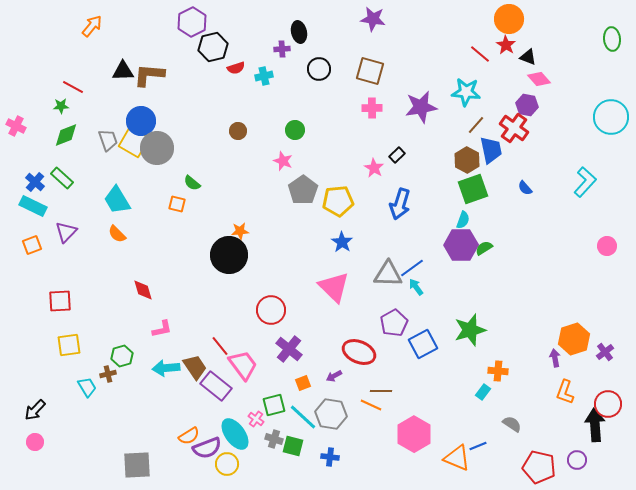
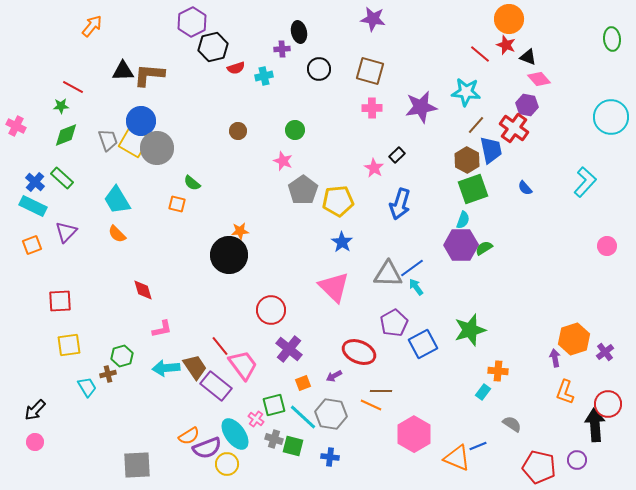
red star at (506, 45): rotated 12 degrees counterclockwise
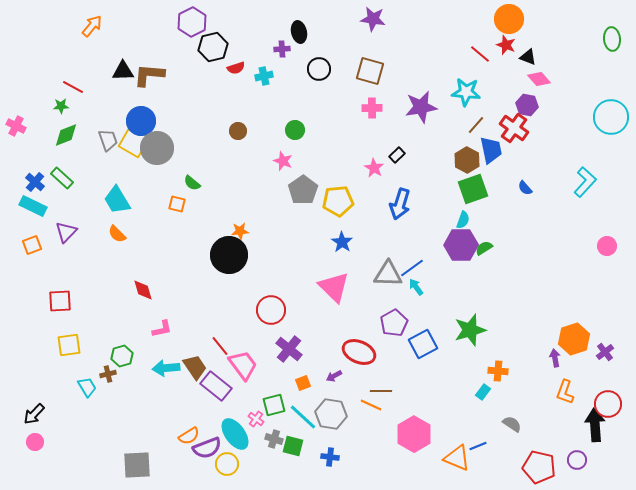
black arrow at (35, 410): moved 1 px left, 4 px down
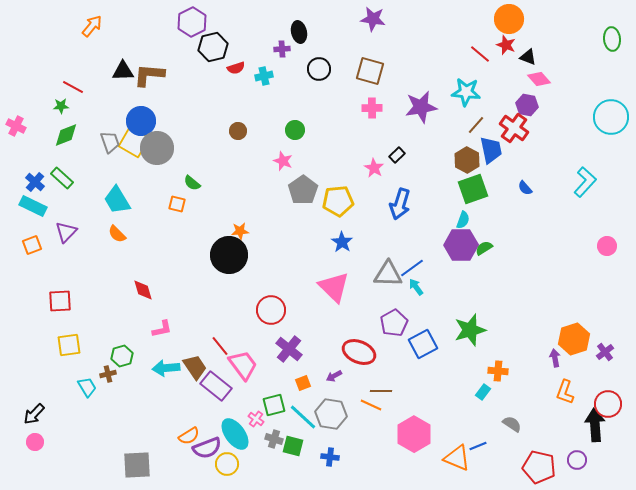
gray trapezoid at (108, 140): moved 2 px right, 2 px down
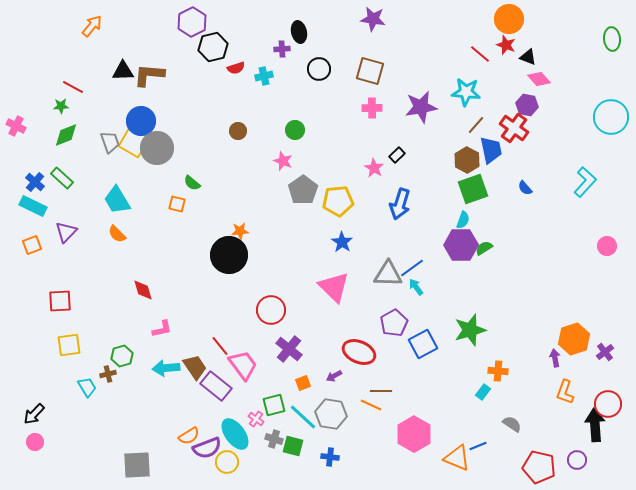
yellow circle at (227, 464): moved 2 px up
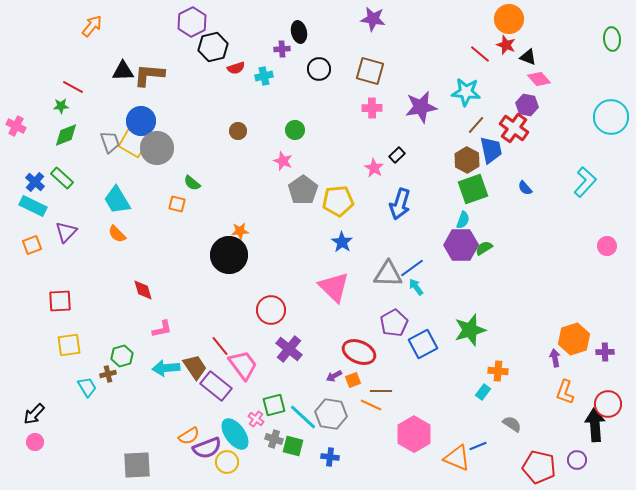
purple cross at (605, 352): rotated 36 degrees clockwise
orange square at (303, 383): moved 50 px right, 3 px up
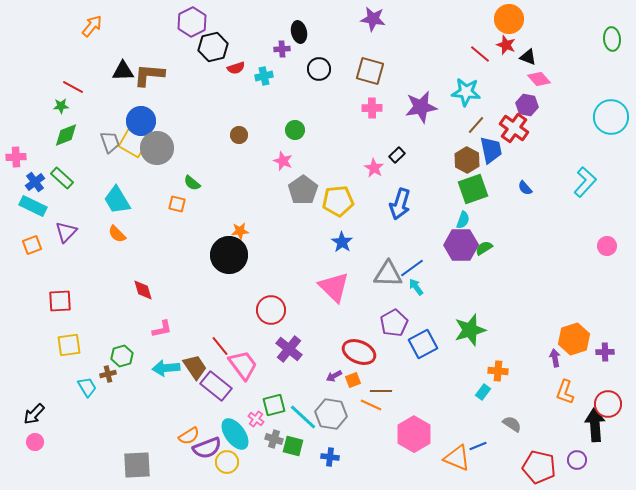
pink cross at (16, 126): moved 31 px down; rotated 30 degrees counterclockwise
brown circle at (238, 131): moved 1 px right, 4 px down
blue cross at (35, 182): rotated 12 degrees clockwise
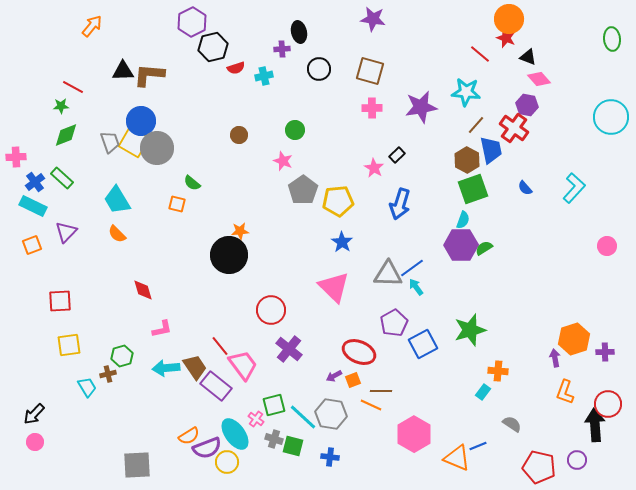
red star at (506, 45): moved 7 px up
cyan L-shape at (585, 182): moved 11 px left, 6 px down
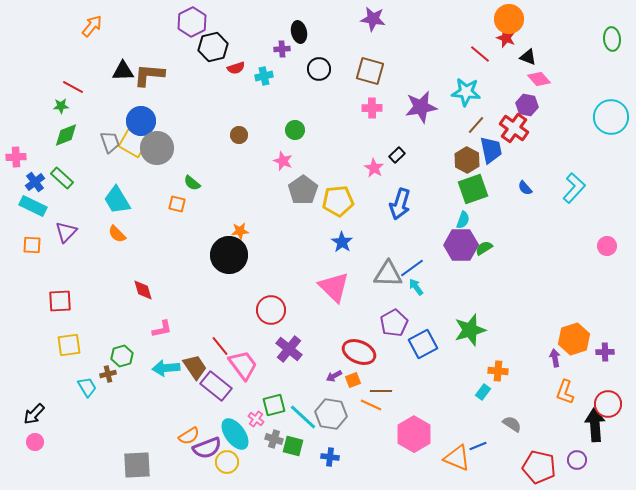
orange square at (32, 245): rotated 24 degrees clockwise
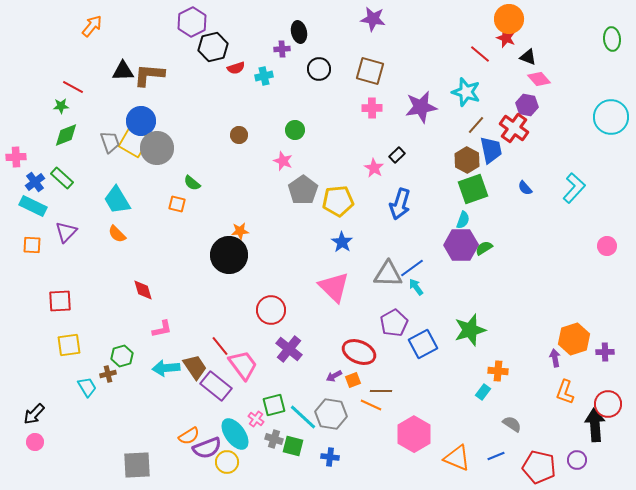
cyan star at (466, 92): rotated 12 degrees clockwise
blue line at (478, 446): moved 18 px right, 10 px down
